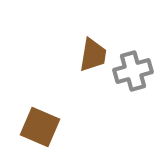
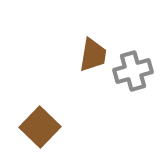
brown square: rotated 21 degrees clockwise
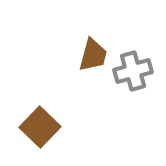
brown trapezoid: rotated 6 degrees clockwise
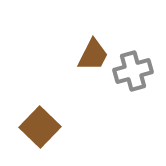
brown trapezoid: rotated 12 degrees clockwise
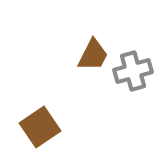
brown square: rotated 12 degrees clockwise
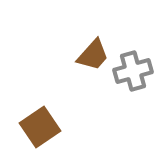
brown trapezoid: rotated 15 degrees clockwise
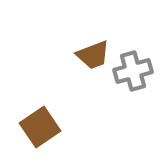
brown trapezoid: rotated 27 degrees clockwise
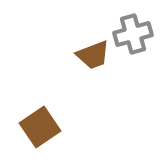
gray cross: moved 37 px up
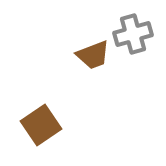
brown square: moved 1 px right, 2 px up
